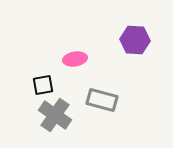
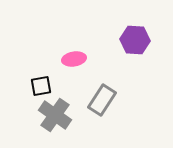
pink ellipse: moved 1 px left
black square: moved 2 px left, 1 px down
gray rectangle: rotated 72 degrees counterclockwise
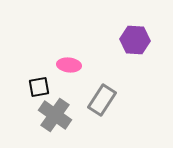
pink ellipse: moved 5 px left, 6 px down; rotated 15 degrees clockwise
black square: moved 2 px left, 1 px down
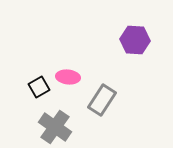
pink ellipse: moved 1 px left, 12 px down
black square: rotated 20 degrees counterclockwise
gray cross: moved 12 px down
